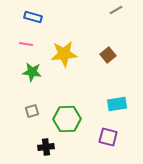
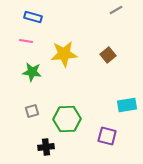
pink line: moved 3 px up
cyan rectangle: moved 10 px right, 1 px down
purple square: moved 1 px left, 1 px up
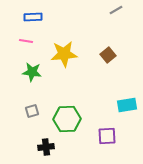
blue rectangle: rotated 18 degrees counterclockwise
purple square: rotated 18 degrees counterclockwise
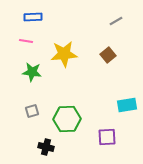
gray line: moved 11 px down
purple square: moved 1 px down
black cross: rotated 21 degrees clockwise
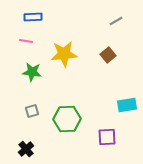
black cross: moved 20 px left, 2 px down; rotated 35 degrees clockwise
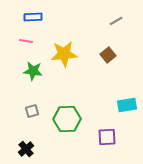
green star: moved 1 px right, 1 px up
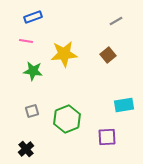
blue rectangle: rotated 18 degrees counterclockwise
cyan rectangle: moved 3 px left
green hexagon: rotated 20 degrees counterclockwise
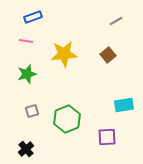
green star: moved 6 px left, 3 px down; rotated 24 degrees counterclockwise
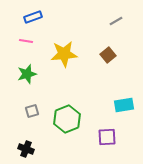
black cross: rotated 28 degrees counterclockwise
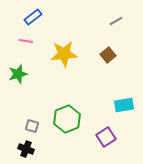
blue rectangle: rotated 18 degrees counterclockwise
green star: moved 9 px left
gray square: moved 15 px down; rotated 32 degrees clockwise
purple square: moved 1 px left; rotated 30 degrees counterclockwise
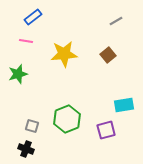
purple square: moved 7 px up; rotated 18 degrees clockwise
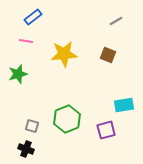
brown square: rotated 28 degrees counterclockwise
